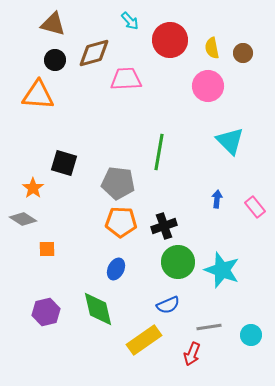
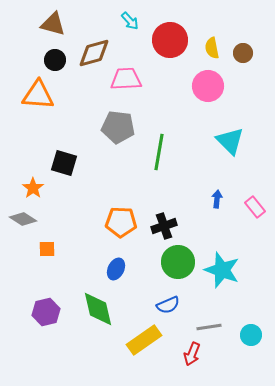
gray pentagon: moved 56 px up
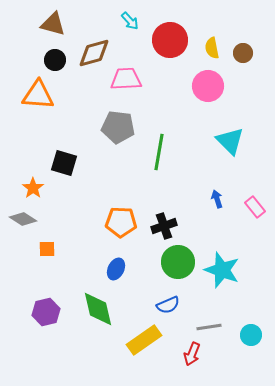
blue arrow: rotated 24 degrees counterclockwise
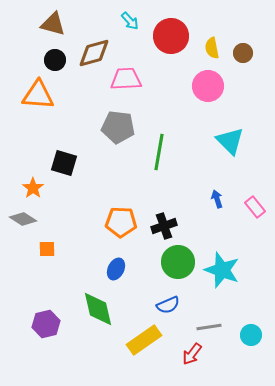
red circle: moved 1 px right, 4 px up
purple hexagon: moved 12 px down
red arrow: rotated 15 degrees clockwise
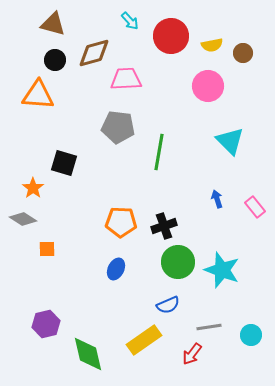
yellow semicircle: moved 3 px up; rotated 90 degrees counterclockwise
green diamond: moved 10 px left, 45 px down
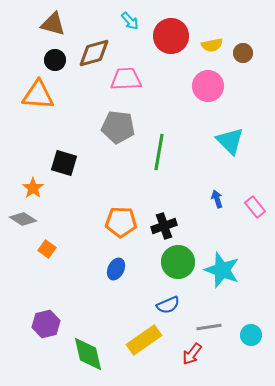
orange square: rotated 36 degrees clockwise
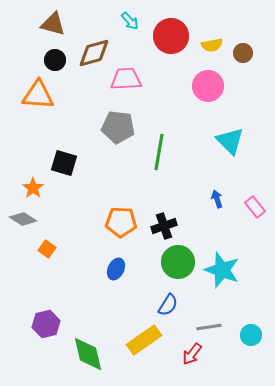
blue semicircle: rotated 35 degrees counterclockwise
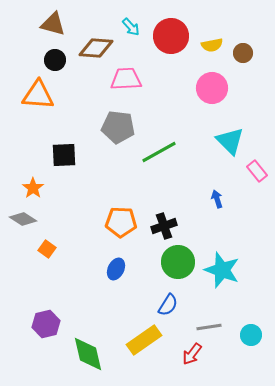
cyan arrow: moved 1 px right, 6 px down
brown diamond: moved 2 px right, 5 px up; rotated 20 degrees clockwise
pink circle: moved 4 px right, 2 px down
green line: rotated 51 degrees clockwise
black square: moved 8 px up; rotated 20 degrees counterclockwise
pink rectangle: moved 2 px right, 36 px up
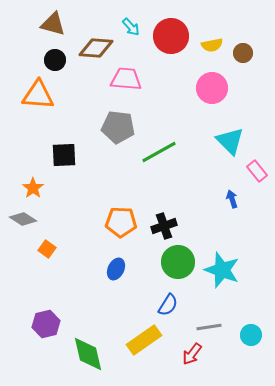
pink trapezoid: rotated 8 degrees clockwise
blue arrow: moved 15 px right
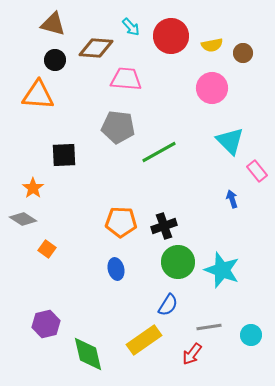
blue ellipse: rotated 40 degrees counterclockwise
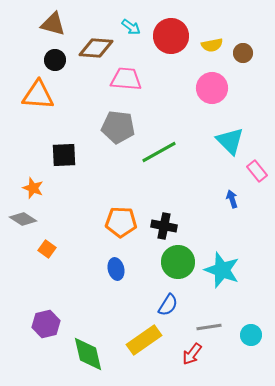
cyan arrow: rotated 12 degrees counterclockwise
orange star: rotated 15 degrees counterclockwise
black cross: rotated 30 degrees clockwise
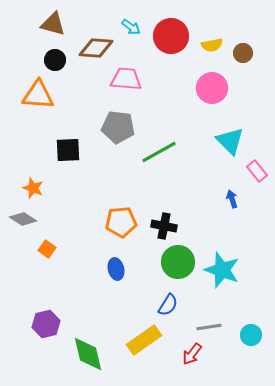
black square: moved 4 px right, 5 px up
orange pentagon: rotated 8 degrees counterclockwise
